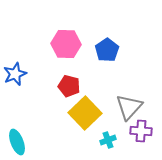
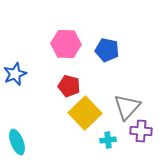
blue pentagon: rotated 25 degrees counterclockwise
gray triangle: moved 2 px left
cyan cross: rotated 14 degrees clockwise
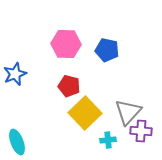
gray triangle: moved 1 px right, 5 px down
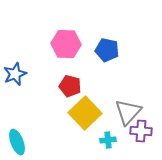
red pentagon: moved 1 px right
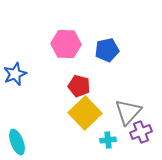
blue pentagon: rotated 25 degrees counterclockwise
red pentagon: moved 9 px right
purple cross: moved 1 px down; rotated 25 degrees counterclockwise
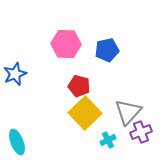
cyan cross: rotated 21 degrees counterclockwise
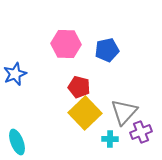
red pentagon: moved 1 px down
gray triangle: moved 4 px left
cyan cross: moved 2 px right, 1 px up; rotated 28 degrees clockwise
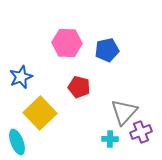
pink hexagon: moved 1 px right, 1 px up
blue star: moved 6 px right, 3 px down
yellow square: moved 45 px left
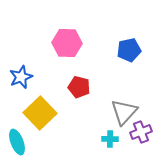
blue pentagon: moved 22 px right
